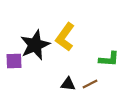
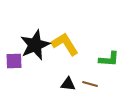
yellow L-shape: moved 7 px down; rotated 112 degrees clockwise
brown line: rotated 42 degrees clockwise
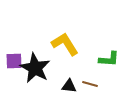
black star: moved 23 px down; rotated 20 degrees counterclockwise
black triangle: moved 1 px right, 2 px down
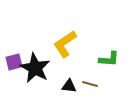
yellow L-shape: rotated 92 degrees counterclockwise
purple square: moved 1 px down; rotated 12 degrees counterclockwise
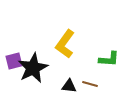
yellow L-shape: rotated 20 degrees counterclockwise
purple square: moved 1 px up
black star: moved 2 px left; rotated 16 degrees clockwise
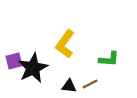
brown line: rotated 42 degrees counterclockwise
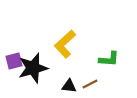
yellow L-shape: rotated 12 degrees clockwise
black star: rotated 12 degrees clockwise
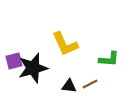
yellow L-shape: rotated 72 degrees counterclockwise
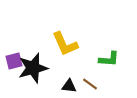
brown line: rotated 63 degrees clockwise
